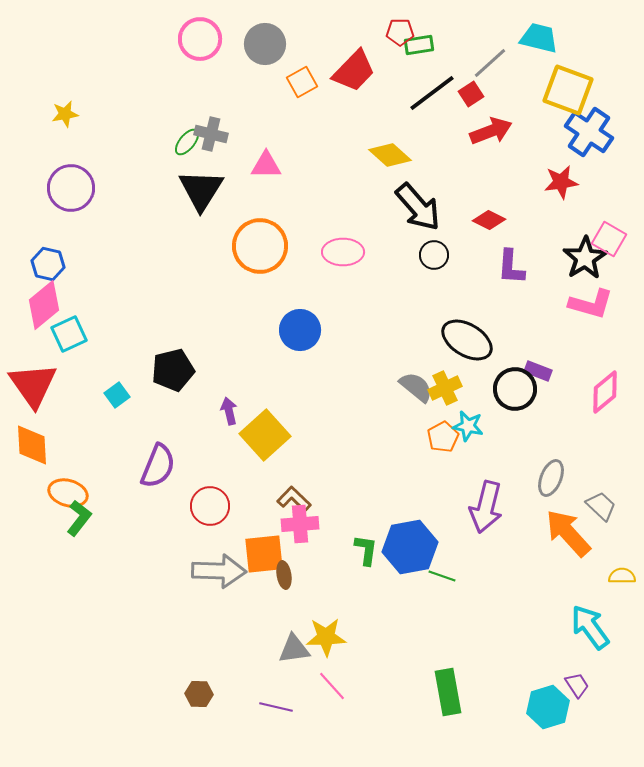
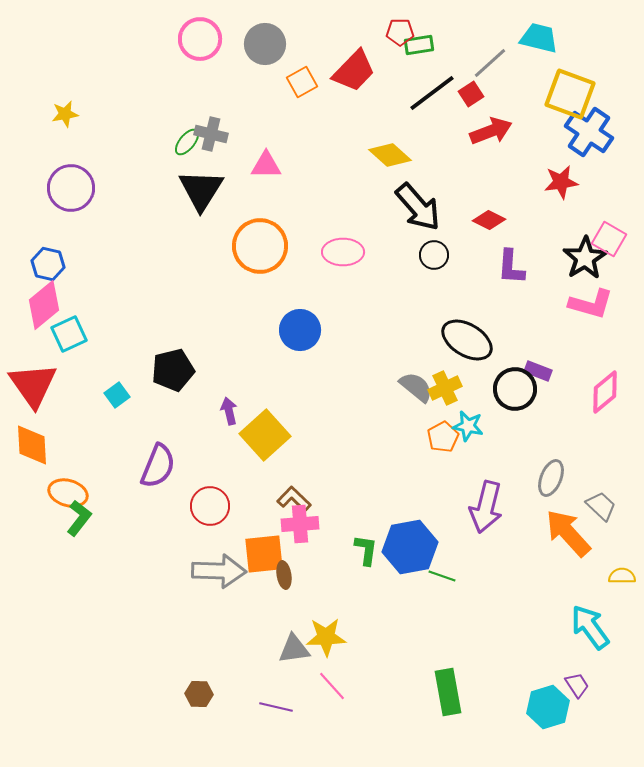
yellow square at (568, 90): moved 2 px right, 4 px down
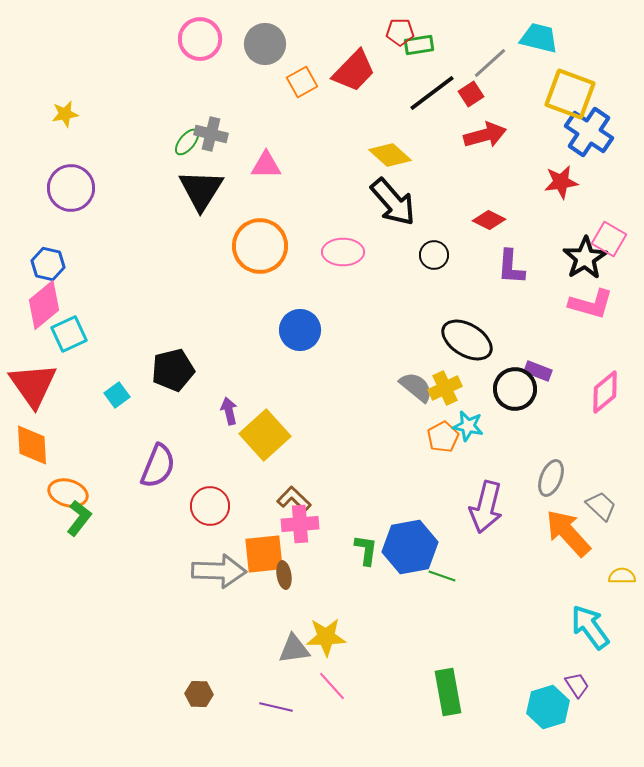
red arrow at (491, 131): moved 6 px left, 4 px down; rotated 6 degrees clockwise
black arrow at (418, 207): moved 25 px left, 5 px up
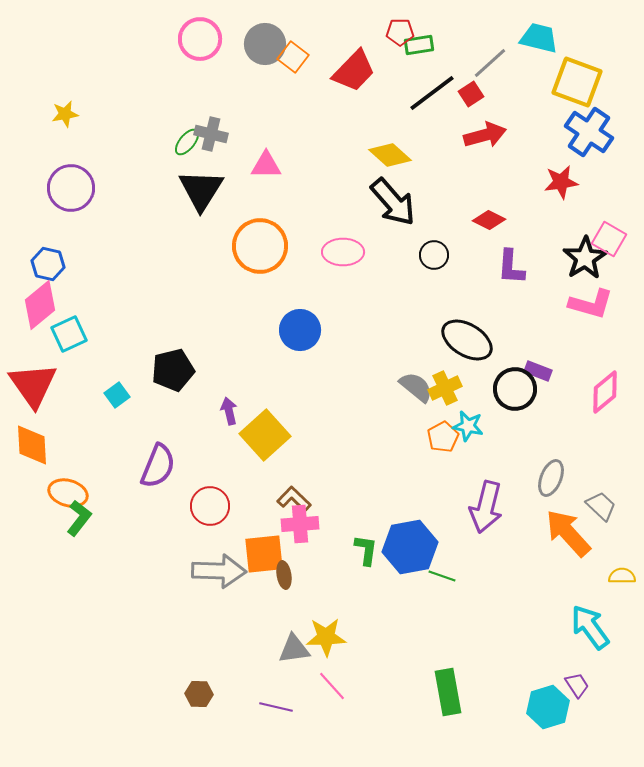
orange square at (302, 82): moved 9 px left, 25 px up; rotated 24 degrees counterclockwise
yellow square at (570, 94): moved 7 px right, 12 px up
pink diamond at (44, 305): moved 4 px left
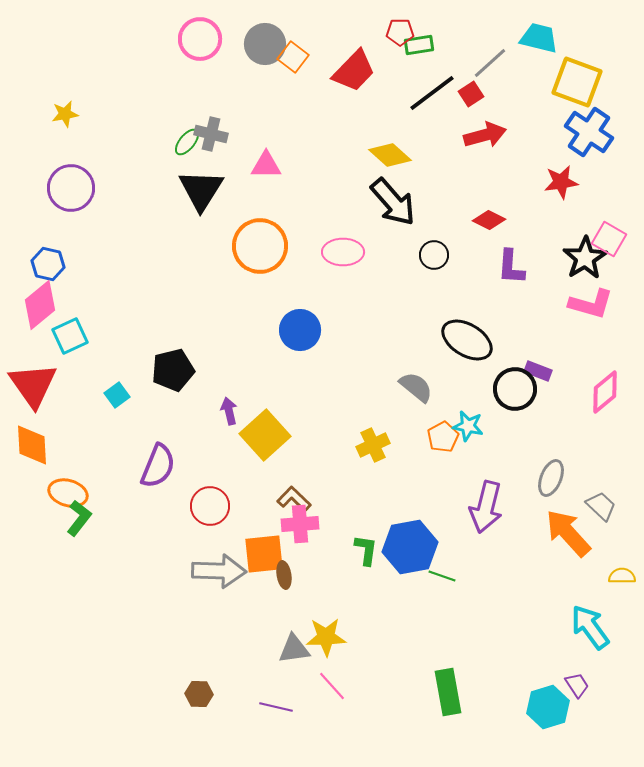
cyan square at (69, 334): moved 1 px right, 2 px down
yellow cross at (445, 388): moved 72 px left, 57 px down
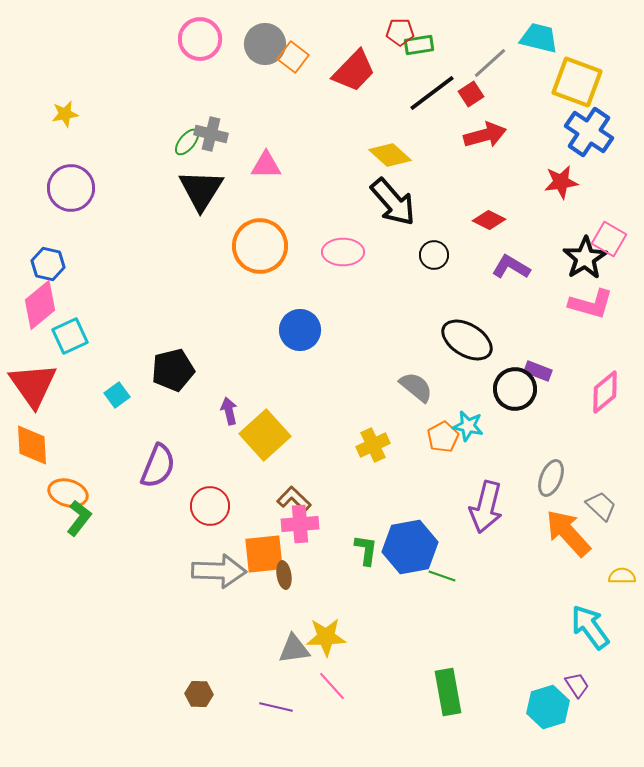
purple L-shape at (511, 267): rotated 117 degrees clockwise
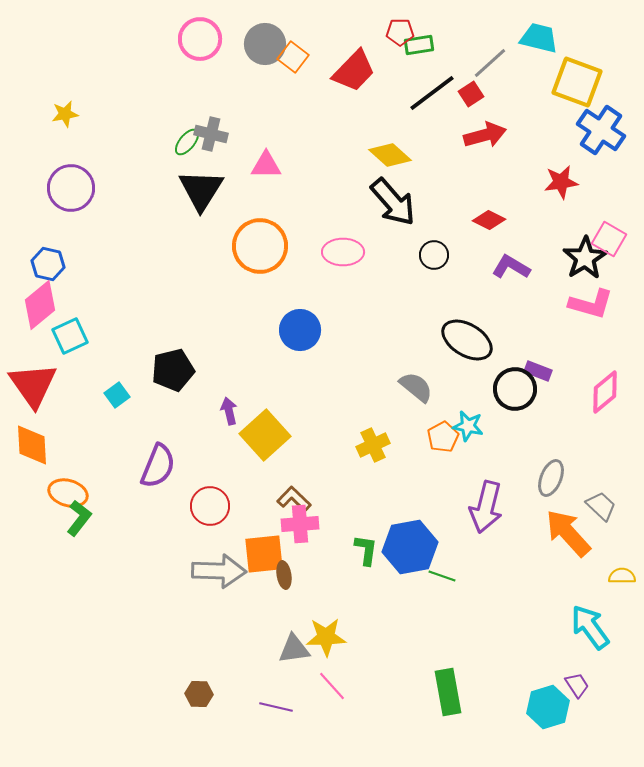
blue cross at (589, 132): moved 12 px right, 2 px up
